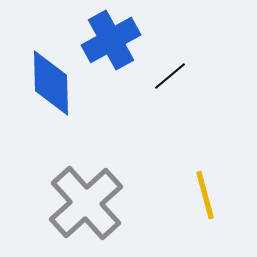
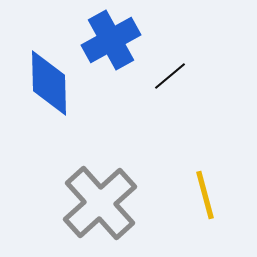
blue diamond: moved 2 px left
gray cross: moved 14 px right
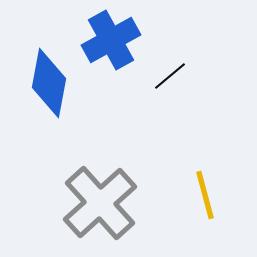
blue diamond: rotated 12 degrees clockwise
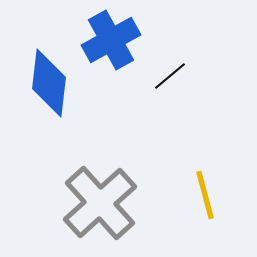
blue diamond: rotated 4 degrees counterclockwise
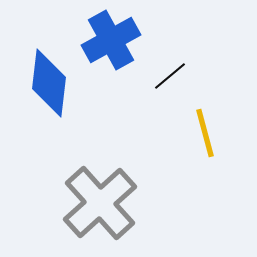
yellow line: moved 62 px up
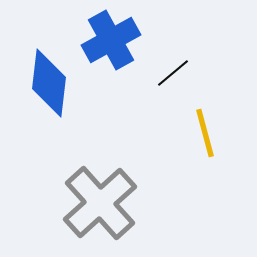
black line: moved 3 px right, 3 px up
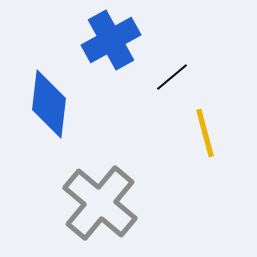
black line: moved 1 px left, 4 px down
blue diamond: moved 21 px down
gray cross: rotated 8 degrees counterclockwise
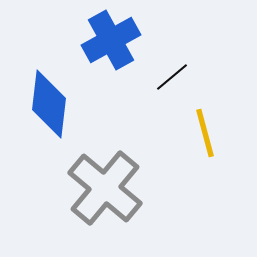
gray cross: moved 5 px right, 15 px up
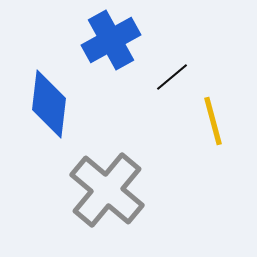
yellow line: moved 8 px right, 12 px up
gray cross: moved 2 px right, 2 px down
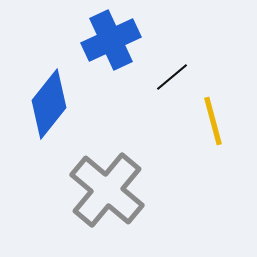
blue cross: rotated 4 degrees clockwise
blue diamond: rotated 32 degrees clockwise
